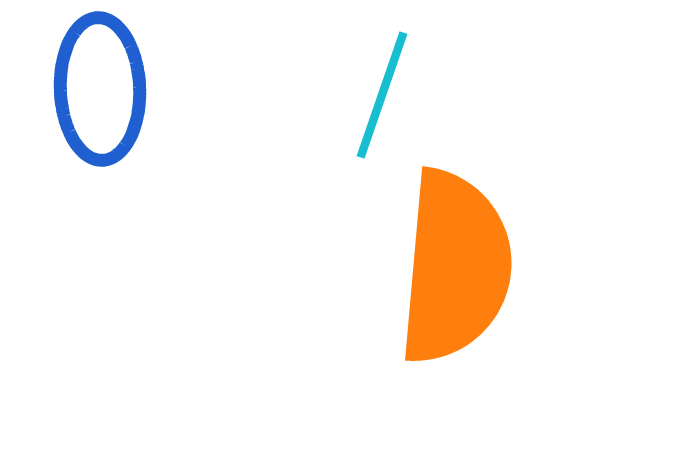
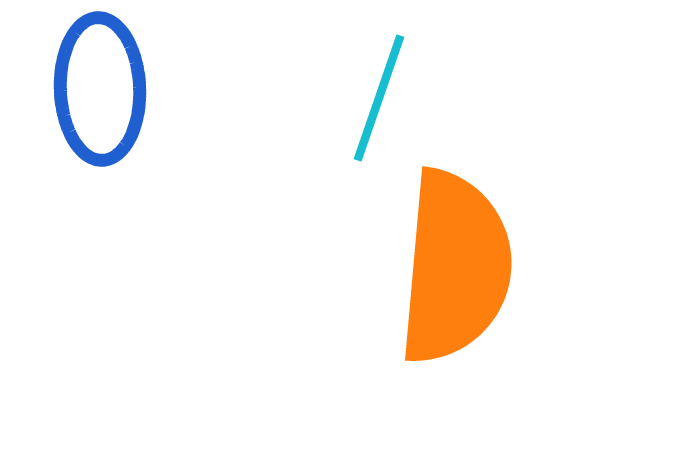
cyan line: moved 3 px left, 3 px down
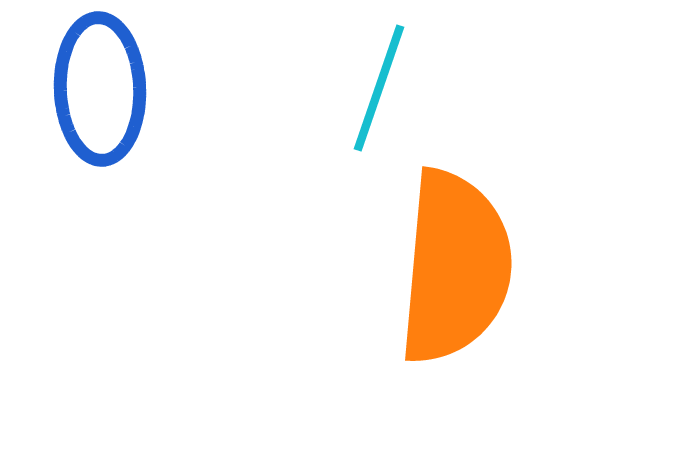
cyan line: moved 10 px up
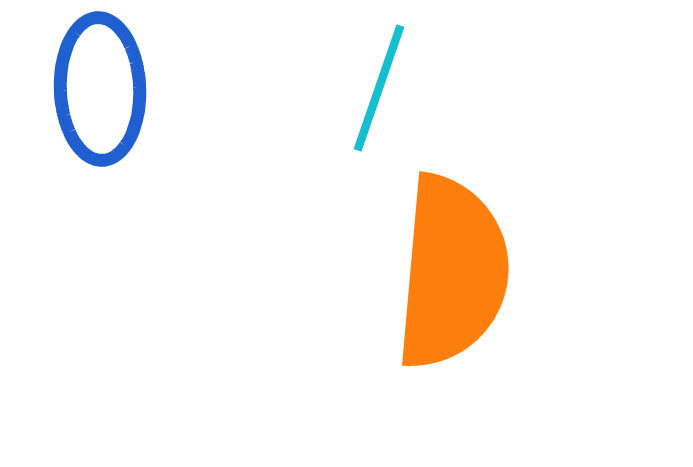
orange semicircle: moved 3 px left, 5 px down
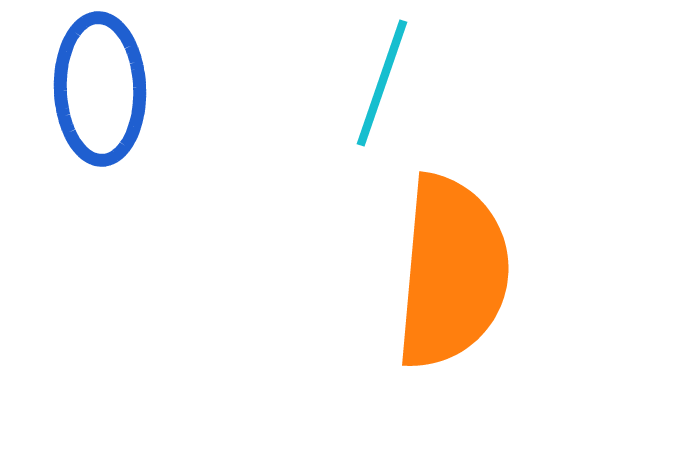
cyan line: moved 3 px right, 5 px up
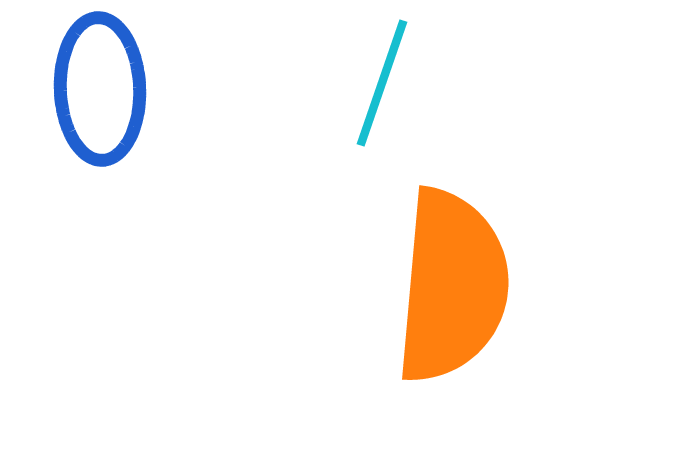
orange semicircle: moved 14 px down
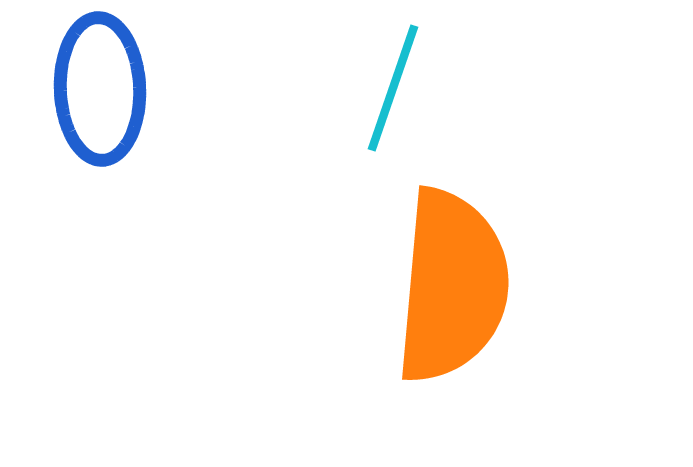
cyan line: moved 11 px right, 5 px down
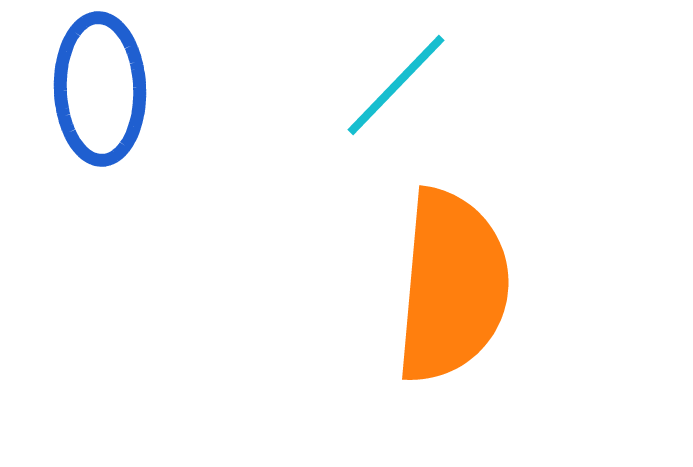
cyan line: moved 3 px right, 3 px up; rotated 25 degrees clockwise
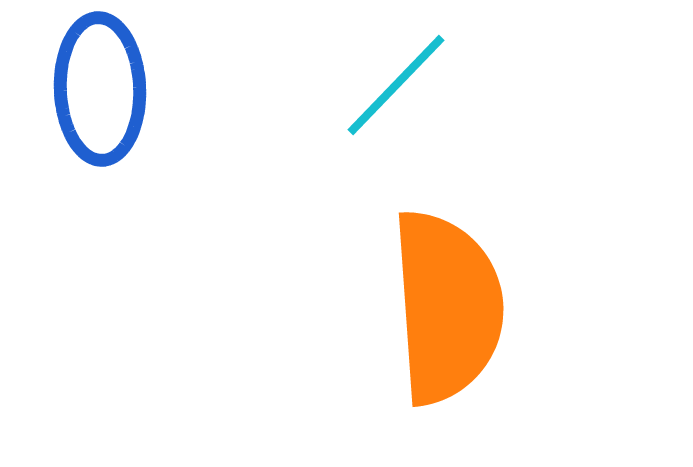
orange semicircle: moved 5 px left, 21 px down; rotated 9 degrees counterclockwise
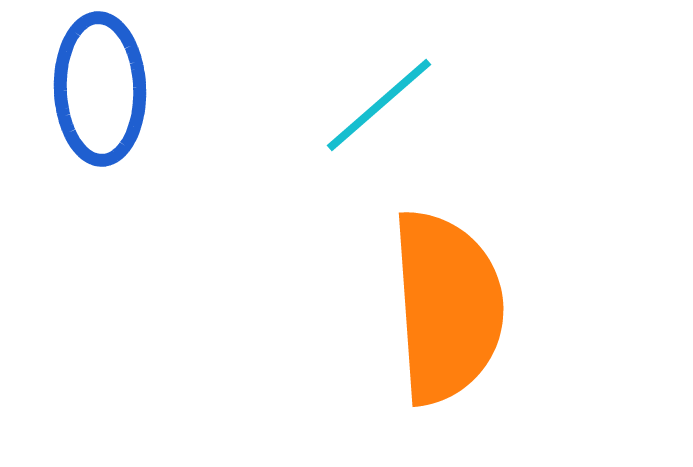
cyan line: moved 17 px left, 20 px down; rotated 5 degrees clockwise
